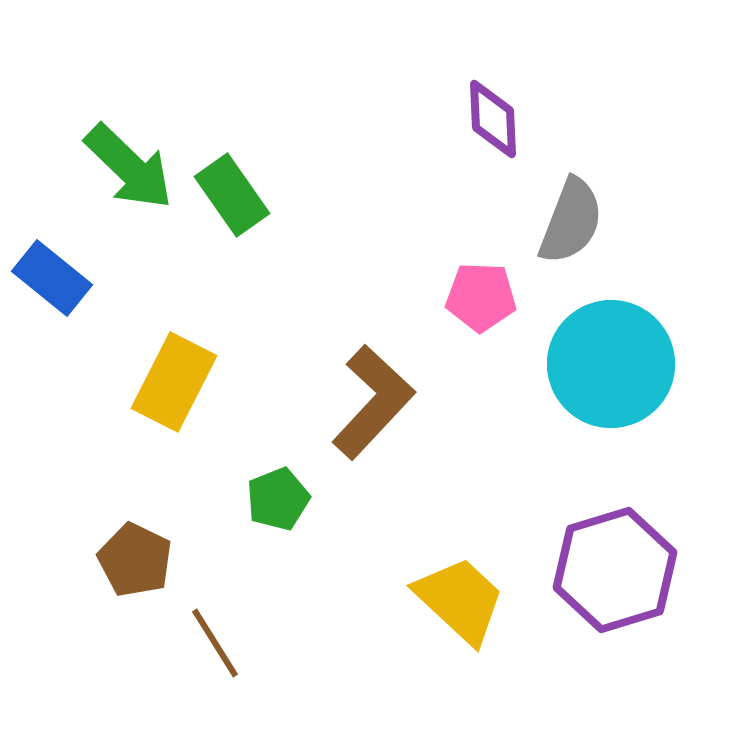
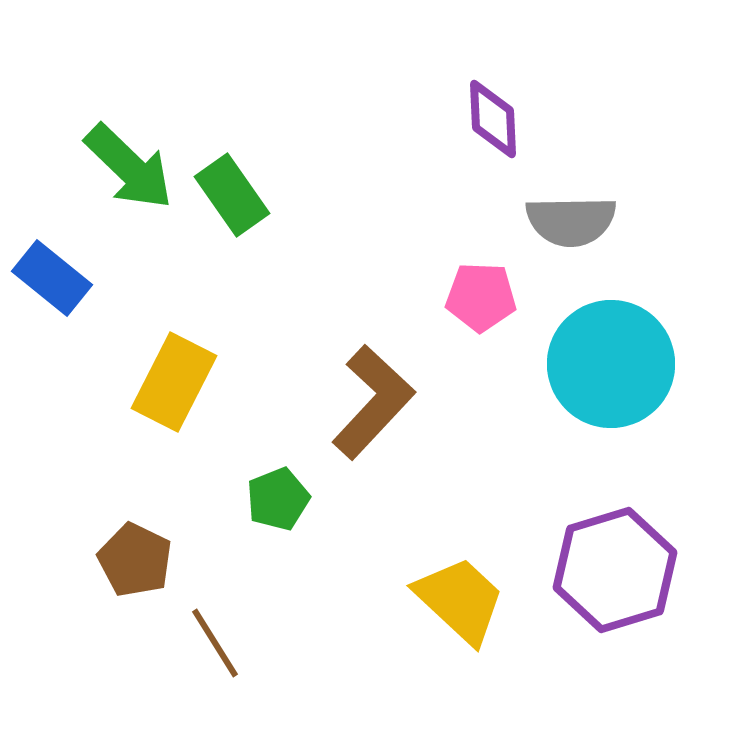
gray semicircle: rotated 68 degrees clockwise
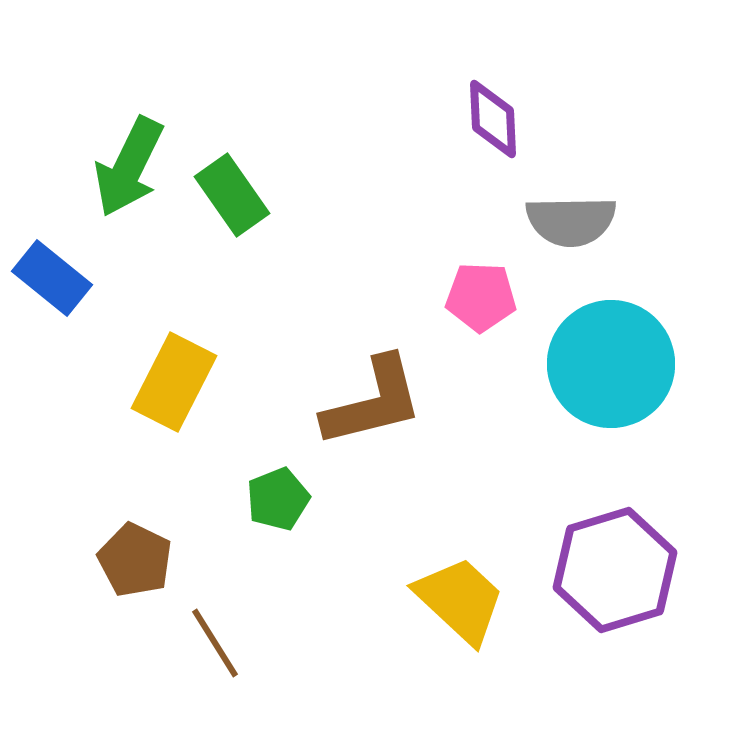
green arrow: rotated 72 degrees clockwise
brown L-shape: rotated 33 degrees clockwise
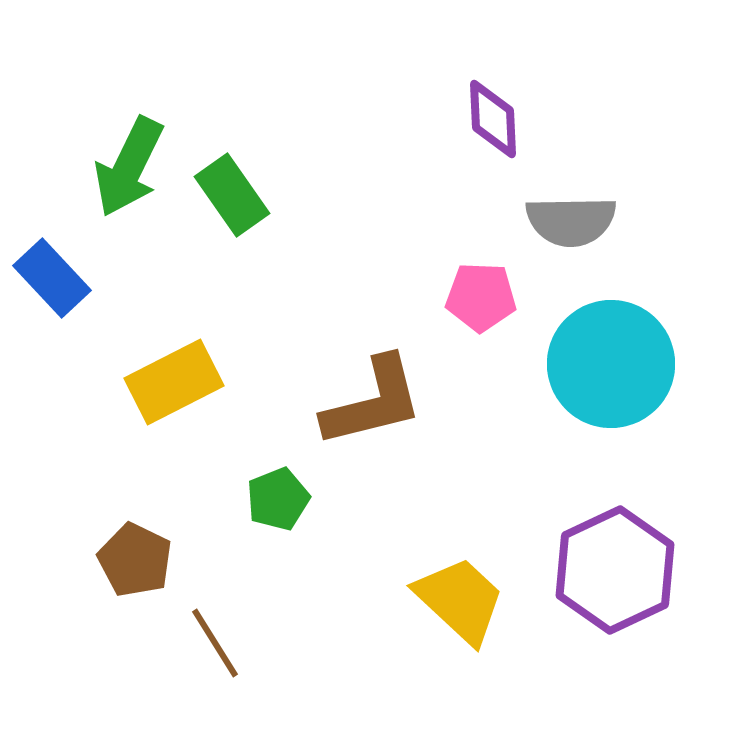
blue rectangle: rotated 8 degrees clockwise
yellow rectangle: rotated 36 degrees clockwise
purple hexagon: rotated 8 degrees counterclockwise
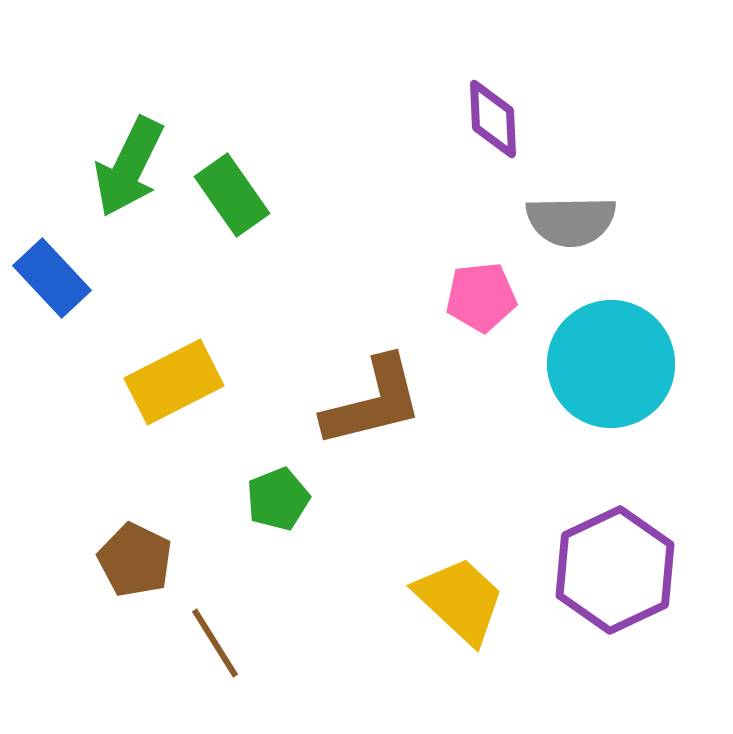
pink pentagon: rotated 8 degrees counterclockwise
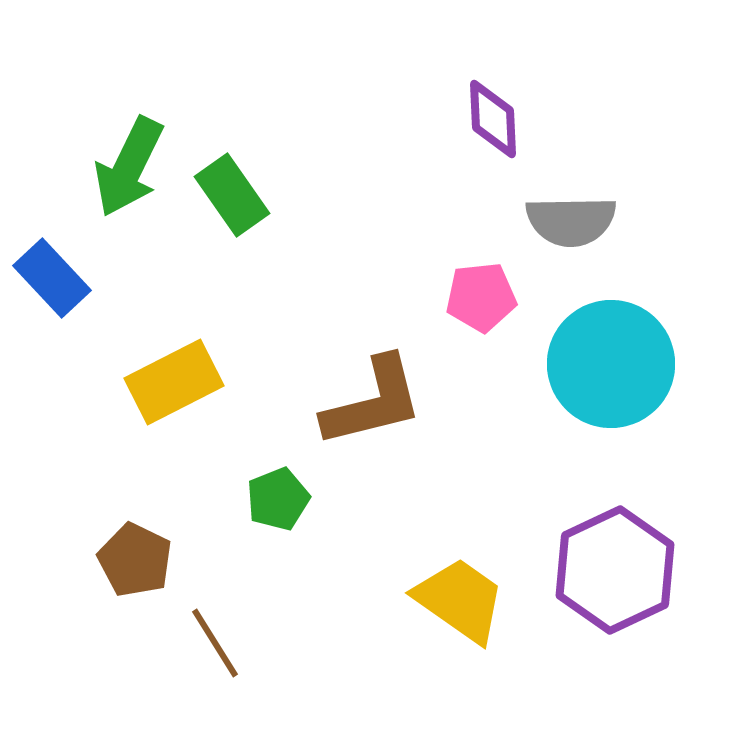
yellow trapezoid: rotated 8 degrees counterclockwise
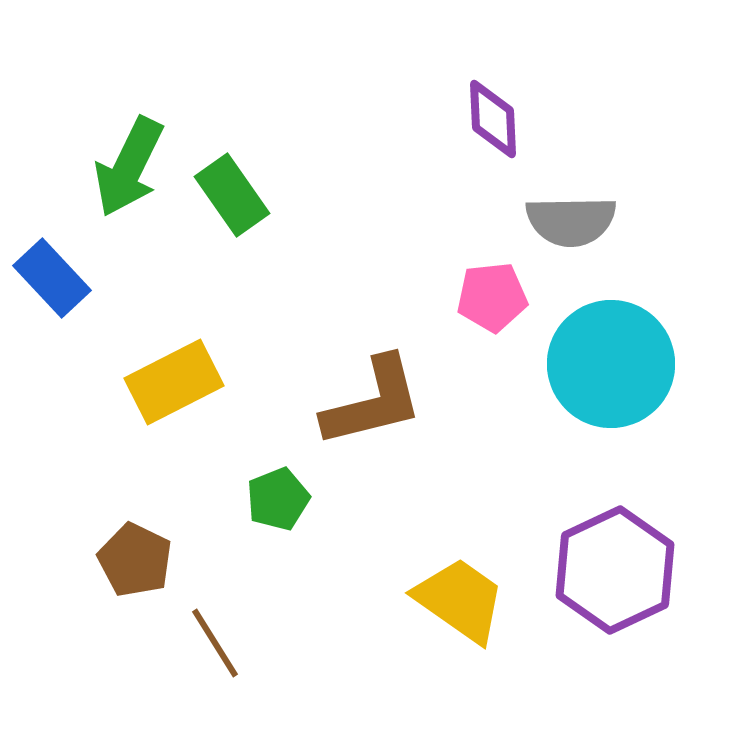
pink pentagon: moved 11 px right
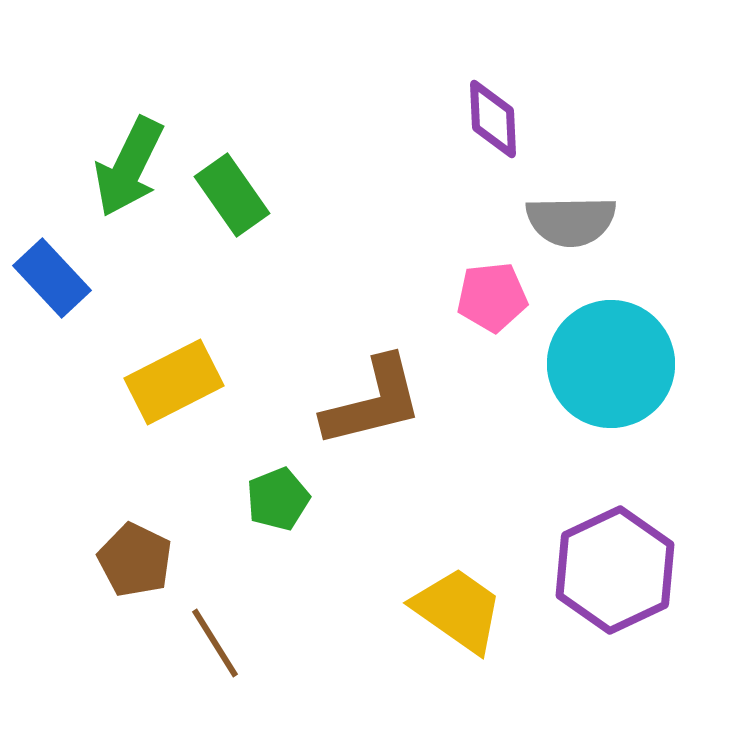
yellow trapezoid: moved 2 px left, 10 px down
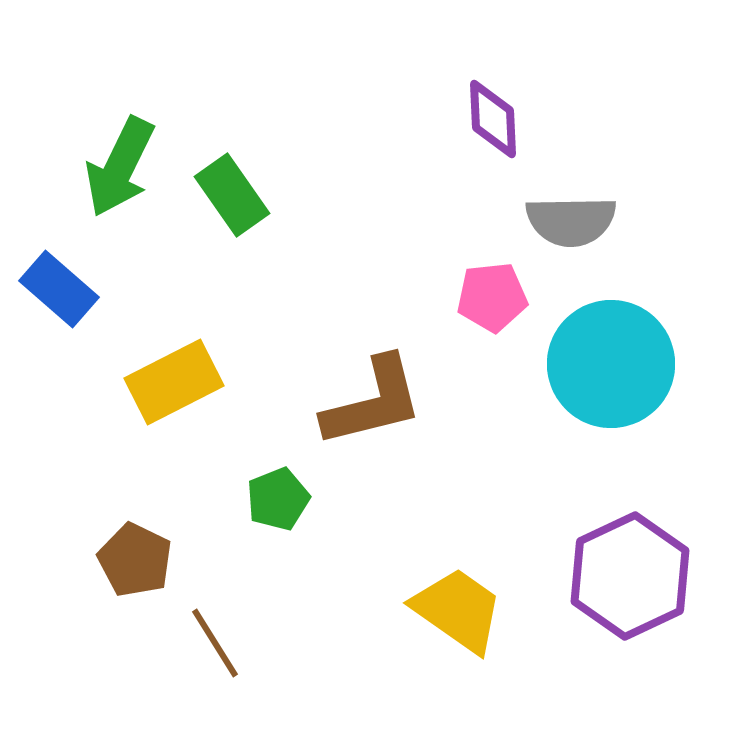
green arrow: moved 9 px left
blue rectangle: moved 7 px right, 11 px down; rotated 6 degrees counterclockwise
purple hexagon: moved 15 px right, 6 px down
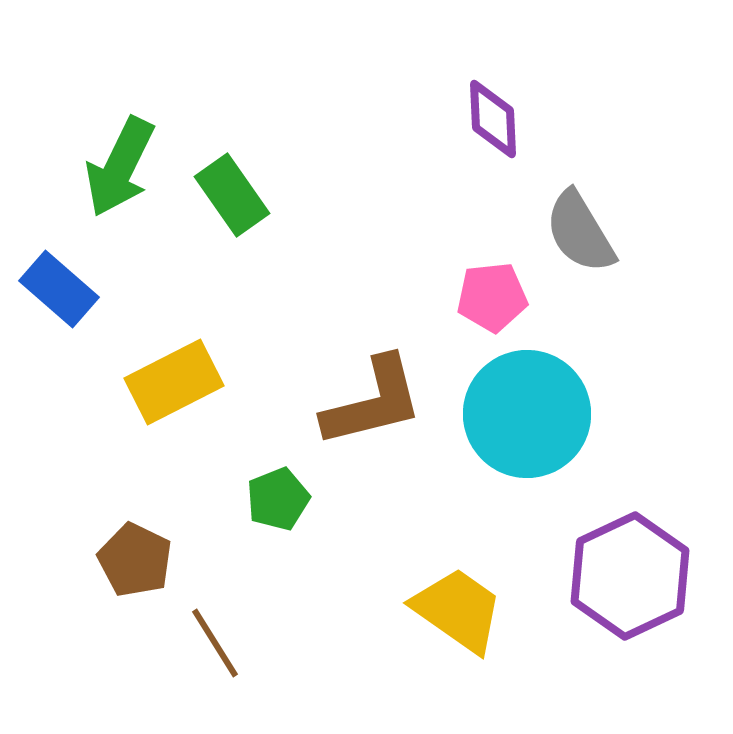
gray semicircle: moved 9 px right, 11 px down; rotated 60 degrees clockwise
cyan circle: moved 84 px left, 50 px down
